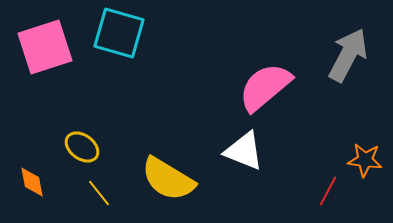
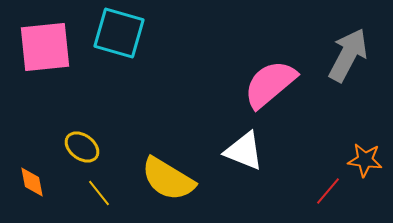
pink square: rotated 12 degrees clockwise
pink semicircle: moved 5 px right, 3 px up
red line: rotated 12 degrees clockwise
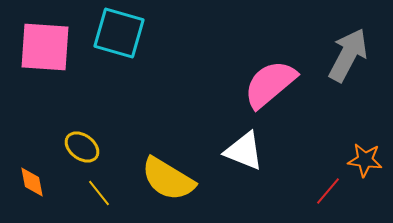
pink square: rotated 10 degrees clockwise
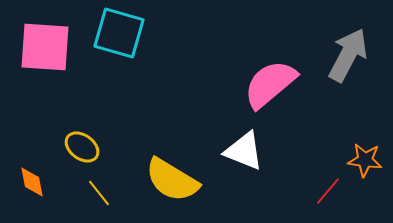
yellow semicircle: moved 4 px right, 1 px down
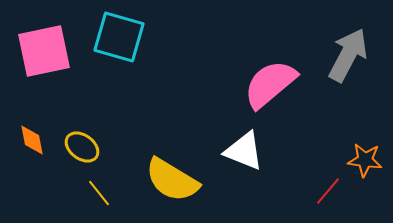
cyan square: moved 4 px down
pink square: moved 1 px left, 4 px down; rotated 16 degrees counterclockwise
orange diamond: moved 42 px up
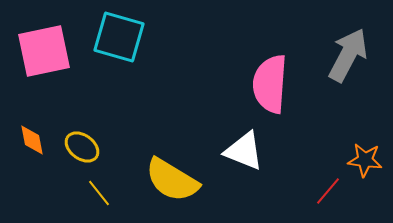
pink semicircle: rotated 46 degrees counterclockwise
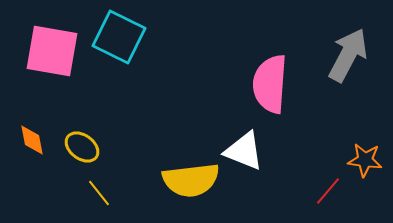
cyan square: rotated 10 degrees clockwise
pink square: moved 8 px right; rotated 22 degrees clockwise
yellow semicircle: moved 19 px right; rotated 38 degrees counterclockwise
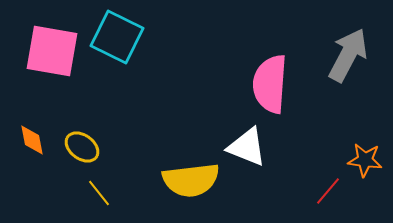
cyan square: moved 2 px left
white triangle: moved 3 px right, 4 px up
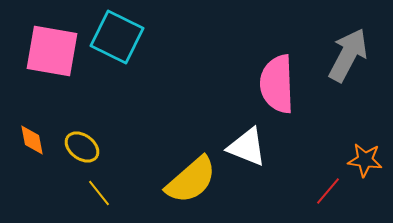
pink semicircle: moved 7 px right; rotated 6 degrees counterclockwise
yellow semicircle: rotated 34 degrees counterclockwise
